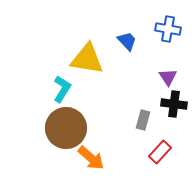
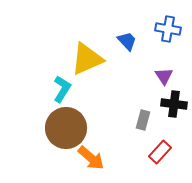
yellow triangle: rotated 33 degrees counterclockwise
purple triangle: moved 4 px left, 1 px up
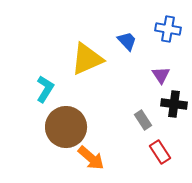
purple triangle: moved 3 px left, 1 px up
cyan L-shape: moved 17 px left
gray rectangle: rotated 48 degrees counterclockwise
brown circle: moved 1 px up
red rectangle: rotated 75 degrees counterclockwise
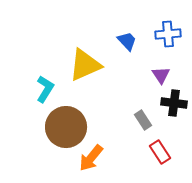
blue cross: moved 5 px down; rotated 15 degrees counterclockwise
yellow triangle: moved 2 px left, 6 px down
black cross: moved 1 px up
orange arrow: rotated 88 degrees clockwise
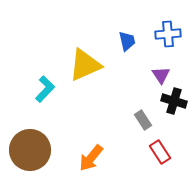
blue trapezoid: rotated 30 degrees clockwise
cyan L-shape: rotated 12 degrees clockwise
black cross: moved 2 px up; rotated 10 degrees clockwise
brown circle: moved 36 px left, 23 px down
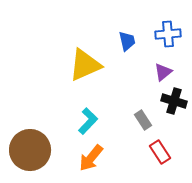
purple triangle: moved 2 px right, 3 px up; rotated 24 degrees clockwise
cyan L-shape: moved 43 px right, 32 px down
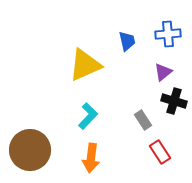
cyan L-shape: moved 5 px up
orange arrow: rotated 32 degrees counterclockwise
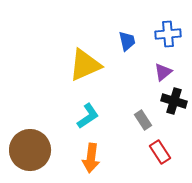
cyan L-shape: rotated 12 degrees clockwise
